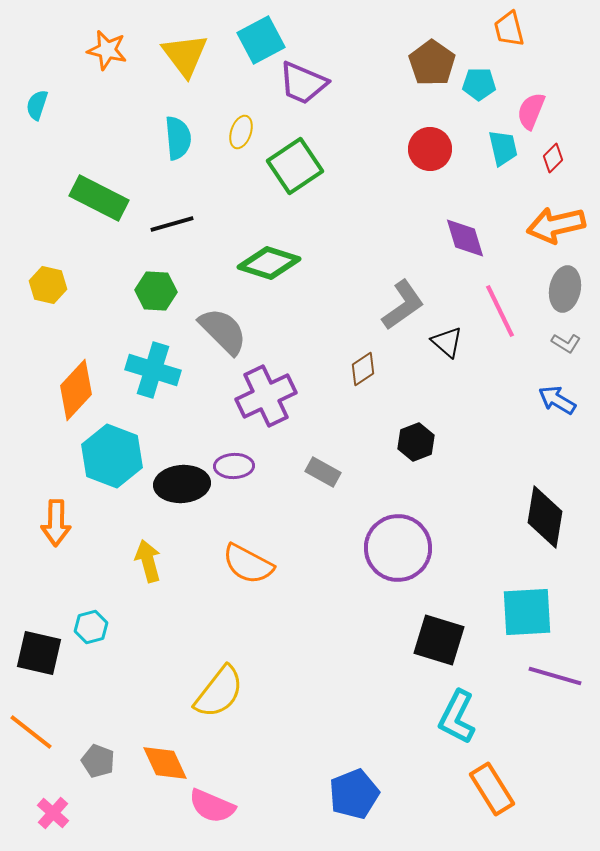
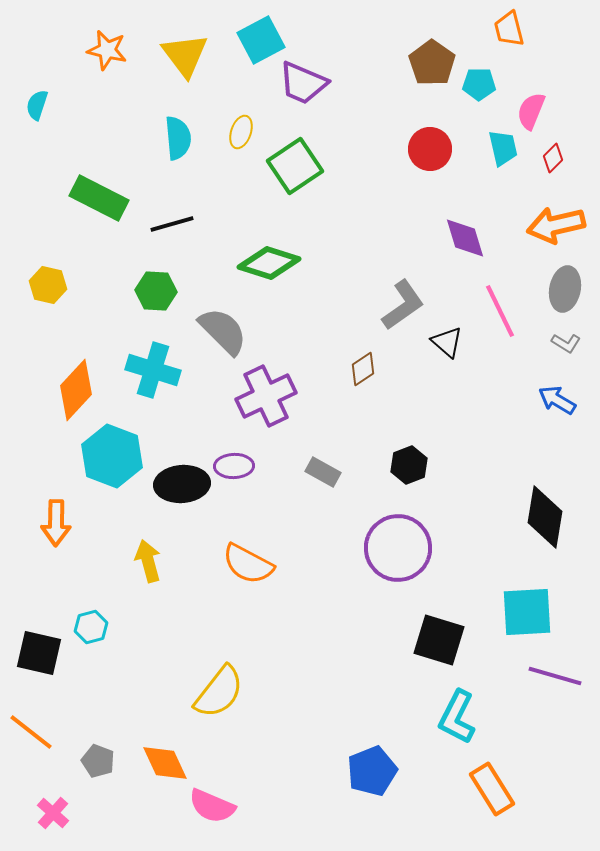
black hexagon at (416, 442): moved 7 px left, 23 px down
blue pentagon at (354, 794): moved 18 px right, 23 px up
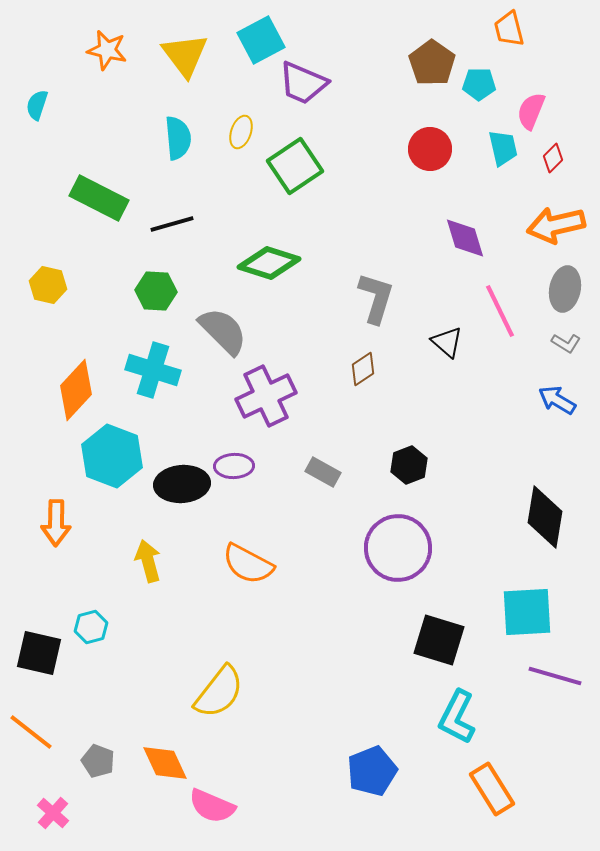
gray L-shape at (403, 305): moved 27 px left, 7 px up; rotated 38 degrees counterclockwise
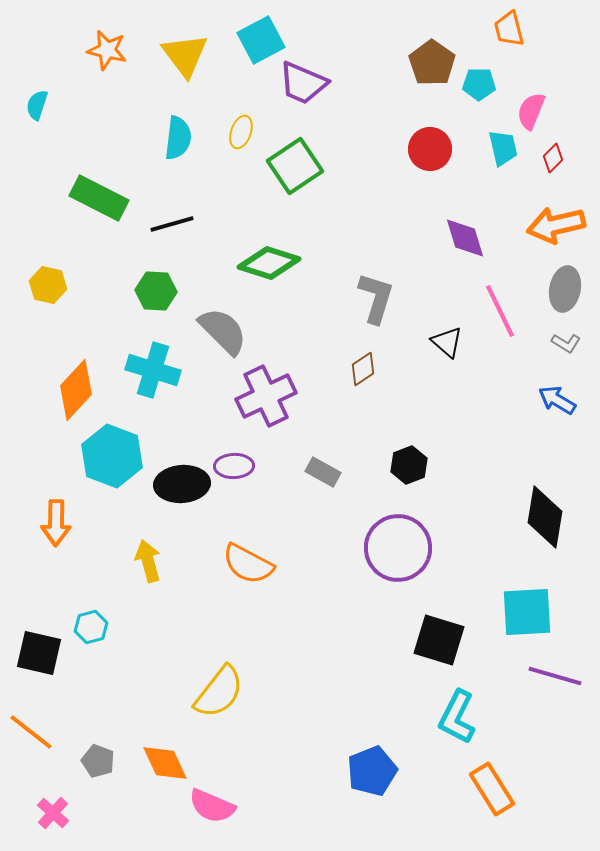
cyan semicircle at (178, 138): rotated 12 degrees clockwise
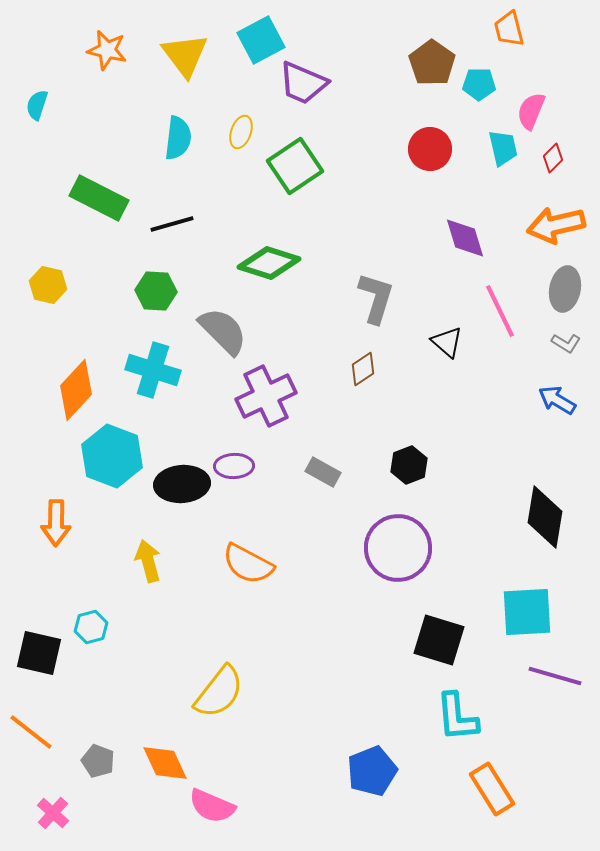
cyan L-shape at (457, 717): rotated 32 degrees counterclockwise
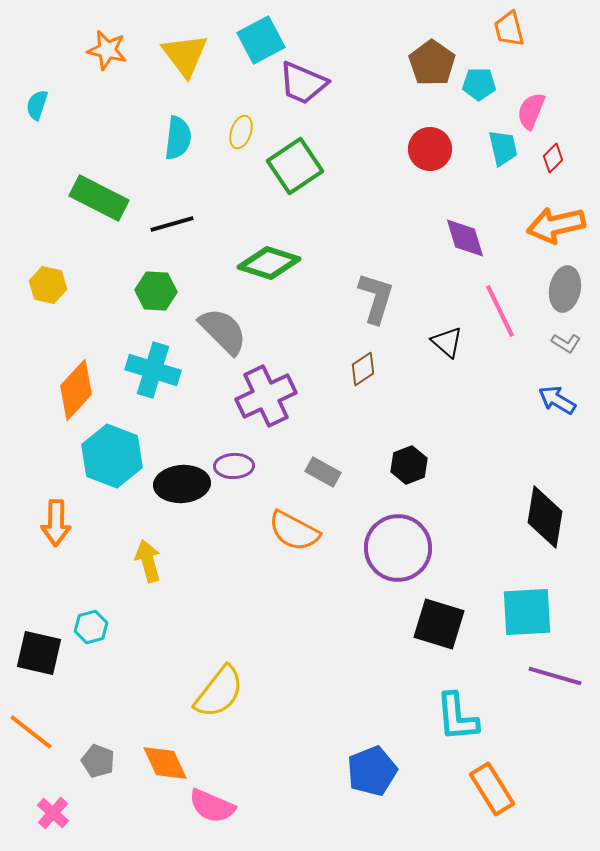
orange semicircle at (248, 564): moved 46 px right, 33 px up
black square at (439, 640): moved 16 px up
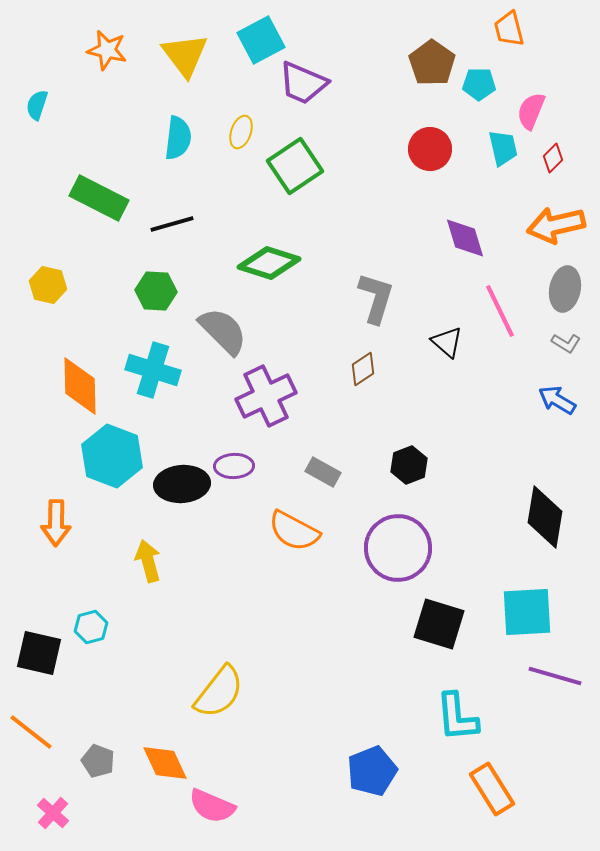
orange diamond at (76, 390): moved 4 px right, 4 px up; rotated 44 degrees counterclockwise
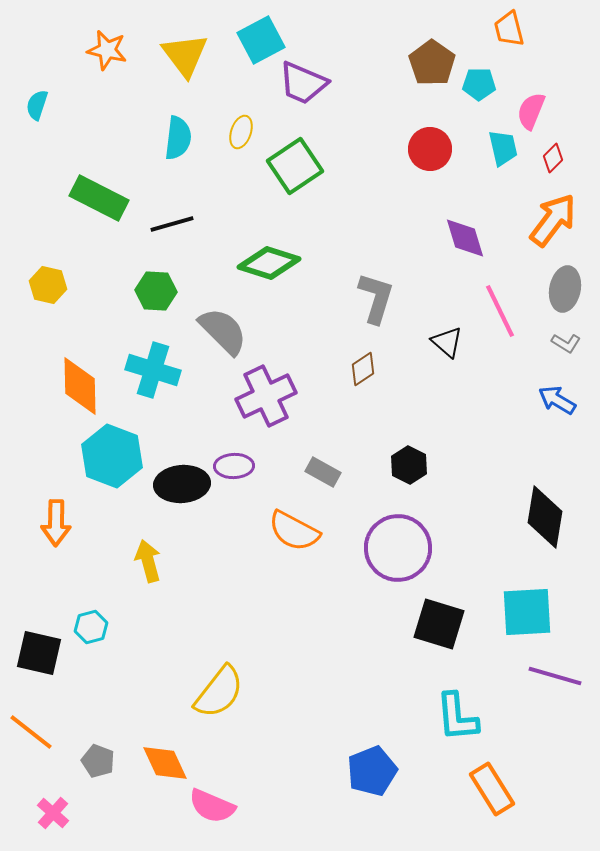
orange arrow at (556, 225): moved 3 px left, 5 px up; rotated 140 degrees clockwise
black hexagon at (409, 465): rotated 12 degrees counterclockwise
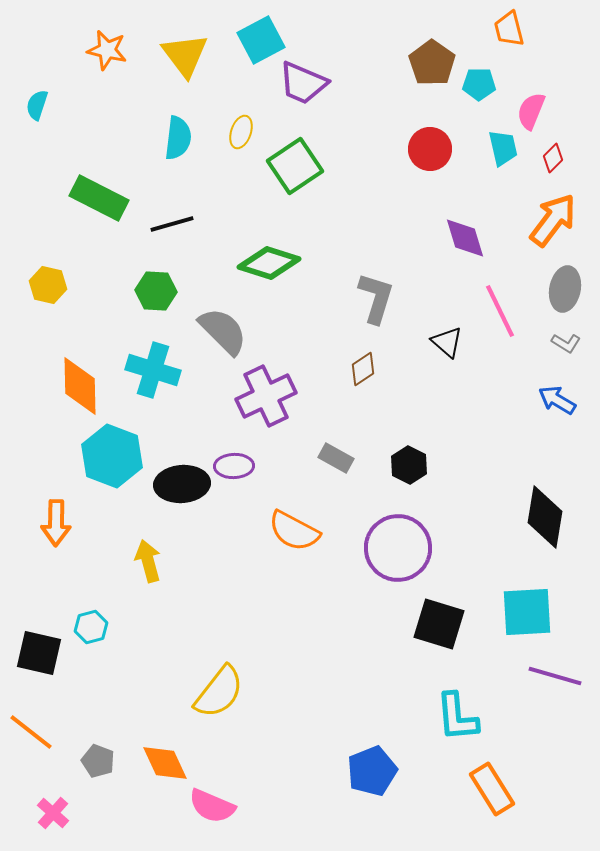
gray rectangle at (323, 472): moved 13 px right, 14 px up
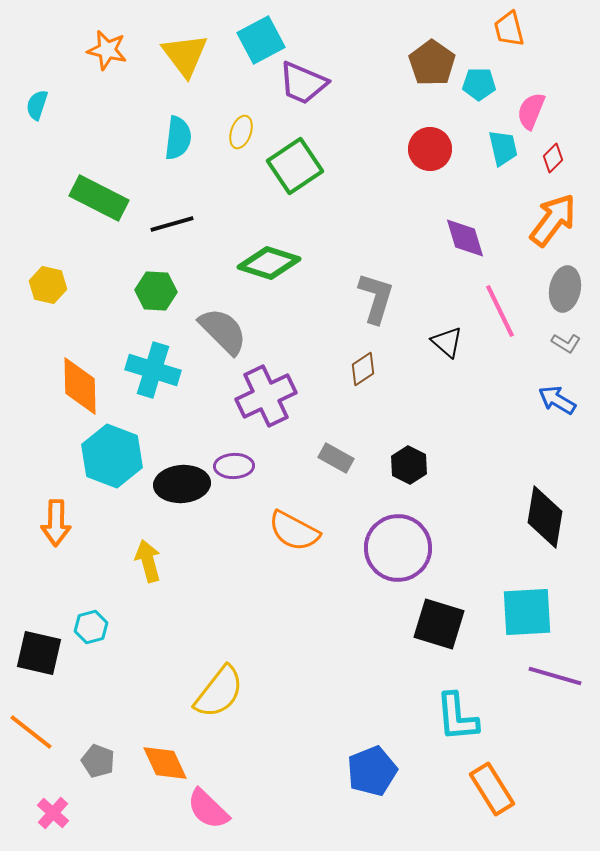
pink semicircle at (212, 806): moved 4 px left, 3 px down; rotated 21 degrees clockwise
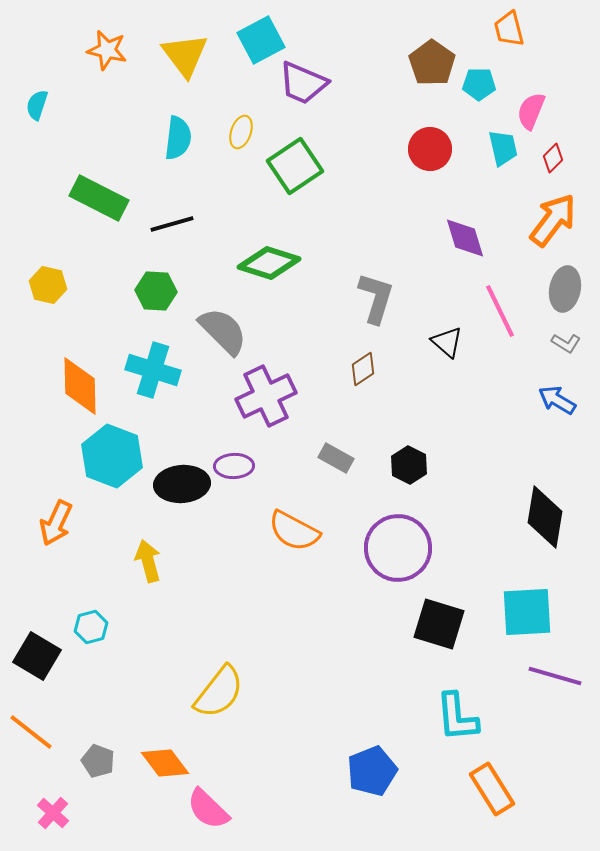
orange arrow at (56, 523): rotated 24 degrees clockwise
black square at (39, 653): moved 2 px left, 3 px down; rotated 18 degrees clockwise
orange diamond at (165, 763): rotated 12 degrees counterclockwise
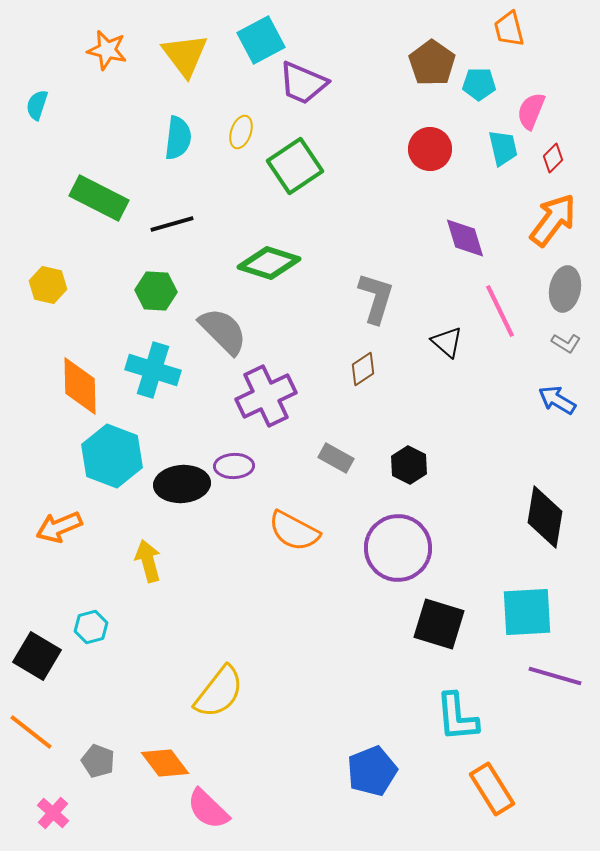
orange arrow at (56, 523): moved 3 px right, 4 px down; rotated 42 degrees clockwise
